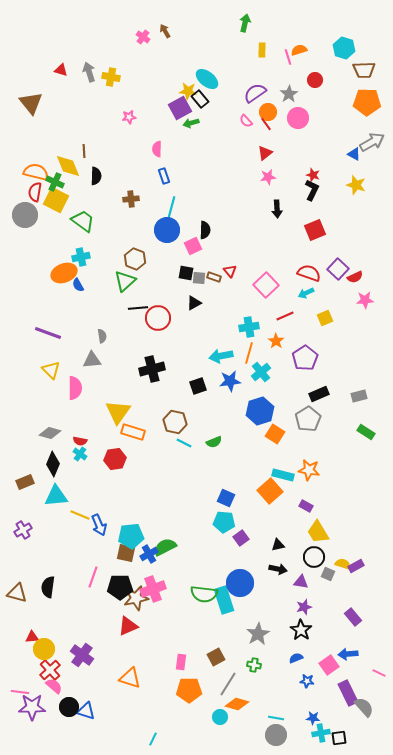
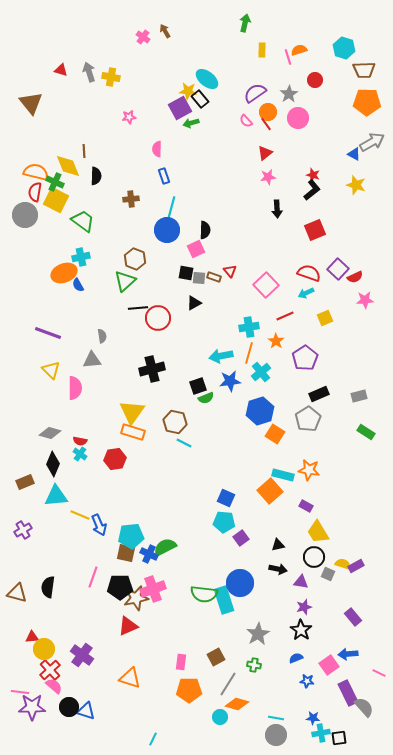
black L-shape at (312, 190): rotated 25 degrees clockwise
pink square at (193, 246): moved 3 px right, 3 px down
yellow triangle at (118, 412): moved 14 px right
green semicircle at (214, 442): moved 8 px left, 44 px up
blue cross at (149, 554): rotated 36 degrees counterclockwise
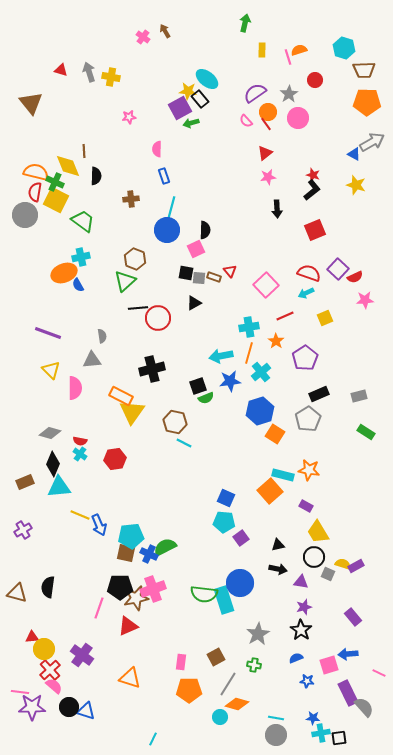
orange rectangle at (133, 432): moved 12 px left, 36 px up; rotated 10 degrees clockwise
cyan triangle at (56, 496): moved 3 px right, 9 px up
pink line at (93, 577): moved 6 px right, 31 px down
pink square at (329, 665): rotated 18 degrees clockwise
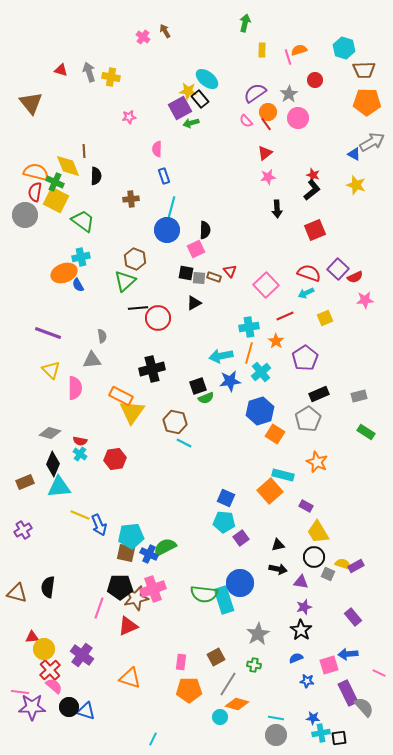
orange star at (309, 470): moved 8 px right, 8 px up; rotated 15 degrees clockwise
